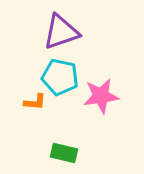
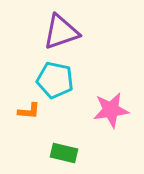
cyan pentagon: moved 5 px left, 3 px down
pink star: moved 10 px right, 14 px down
orange L-shape: moved 6 px left, 9 px down
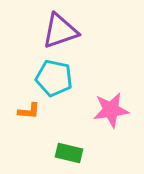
purple triangle: moved 1 px left, 1 px up
cyan pentagon: moved 1 px left, 2 px up
green rectangle: moved 5 px right
